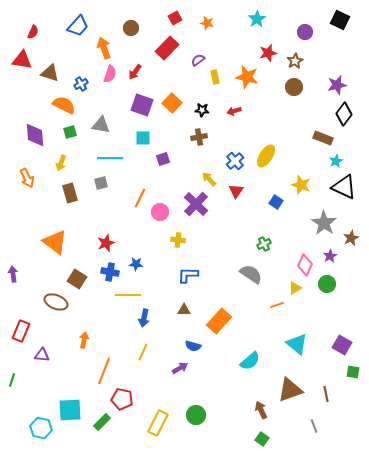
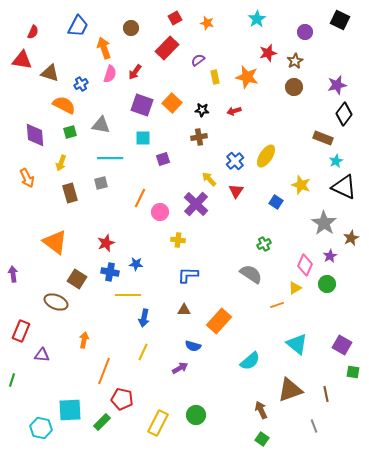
blue trapezoid at (78, 26): rotated 15 degrees counterclockwise
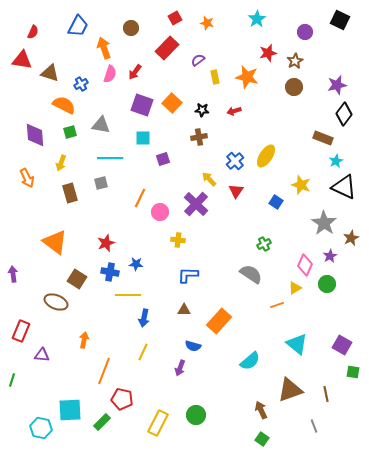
purple arrow at (180, 368): rotated 140 degrees clockwise
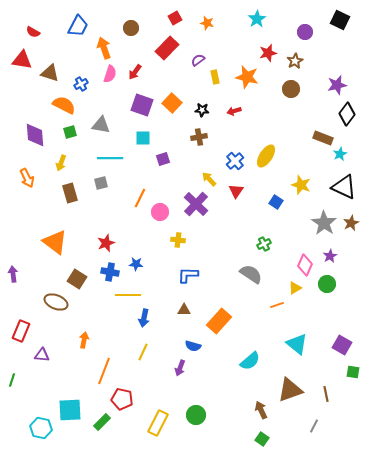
red semicircle at (33, 32): rotated 96 degrees clockwise
brown circle at (294, 87): moved 3 px left, 2 px down
black diamond at (344, 114): moved 3 px right
cyan star at (336, 161): moved 4 px right, 7 px up
brown star at (351, 238): moved 15 px up
gray line at (314, 426): rotated 48 degrees clockwise
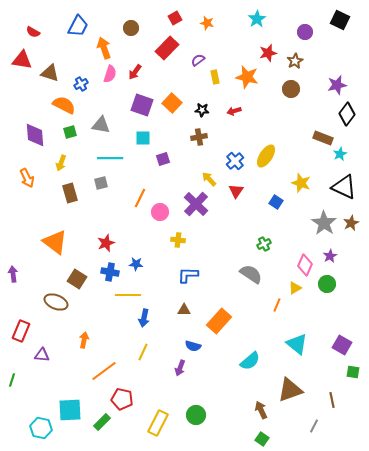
yellow star at (301, 185): moved 2 px up
orange line at (277, 305): rotated 48 degrees counterclockwise
orange line at (104, 371): rotated 32 degrees clockwise
brown line at (326, 394): moved 6 px right, 6 px down
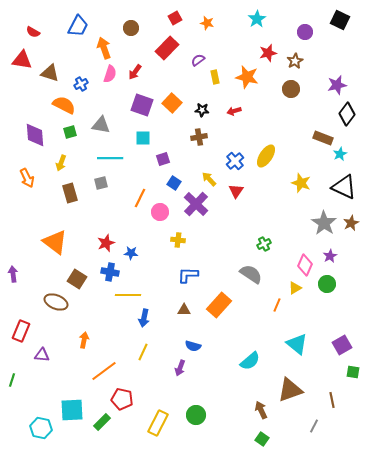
blue square at (276, 202): moved 102 px left, 19 px up
blue star at (136, 264): moved 5 px left, 11 px up
orange rectangle at (219, 321): moved 16 px up
purple square at (342, 345): rotated 30 degrees clockwise
cyan square at (70, 410): moved 2 px right
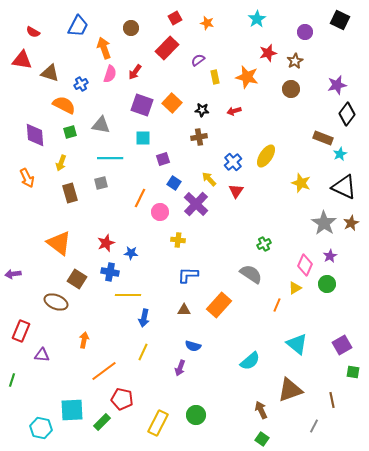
blue cross at (235, 161): moved 2 px left, 1 px down
orange triangle at (55, 242): moved 4 px right, 1 px down
purple arrow at (13, 274): rotated 91 degrees counterclockwise
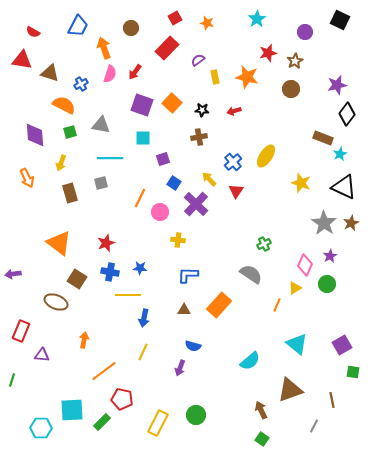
blue star at (131, 253): moved 9 px right, 15 px down
cyan hexagon at (41, 428): rotated 10 degrees counterclockwise
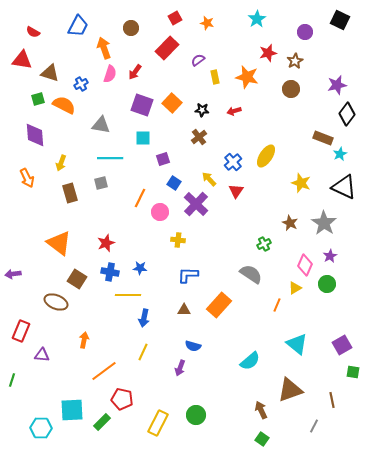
green square at (70, 132): moved 32 px left, 33 px up
brown cross at (199, 137): rotated 28 degrees counterclockwise
brown star at (351, 223): moved 61 px left; rotated 21 degrees counterclockwise
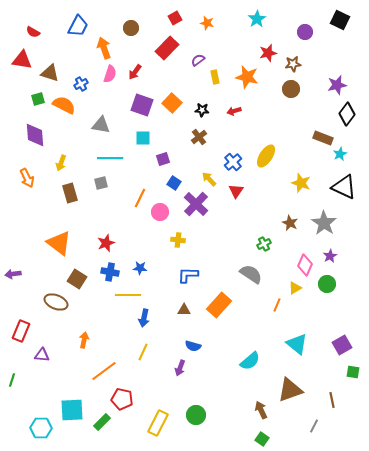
brown star at (295, 61): moved 2 px left, 3 px down; rotated 21 degrees clockwise
